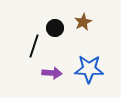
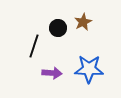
black circle: moved 3 px right
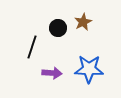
black line: moved 2 px left, 1 px down
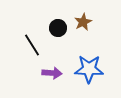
black line: moved 2 px up; rotated 50 degrees counterclockwise
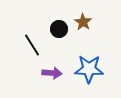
brown star: rotated 12 degrees counterclockwise
black circle: moved 1 px right, 1 px down
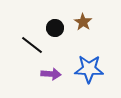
black circle: moved 4 px left, 1 px up
black line: rotated 20 degrees counterclockwise
purple arrow: moved 1 px left, 1 px down
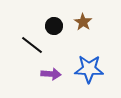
black circle: moved 1 px left, 2 px up
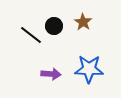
black line: moved 1 px left, 10 px up
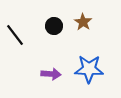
black line: moved 16 px left; rotated 15 degrees clockwise
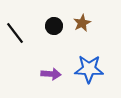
brown star: moved 1 px left, 1 px down; rotated 12 degrees clockwise
black line: moved 2 px up
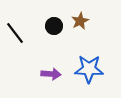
brown star: moved 2 px left, 2 px up
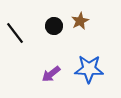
purple arrow: rotated 138 degrees clockwise
